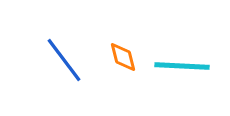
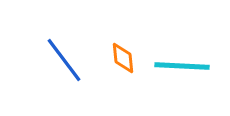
orange diamond: moved 1 px down; rotated 8 degrees clockwise
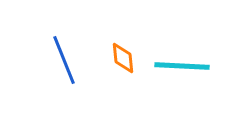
blue line: rotated 15 degrees clockwise
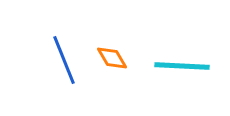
orange diamond: moved 11 px left; rotated 24 degrees counterclockwise
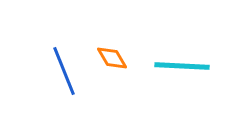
blue line: moved 11 px down
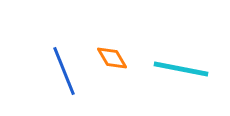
cyan line: moved 1 px left, 3 px down; rotated 8 degrees clockwise
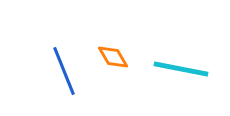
orange diamond: moved 1 px right, 1 px up
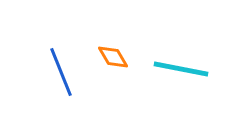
blue line: moved 3 px left, 1 px down
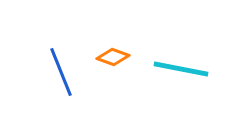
orange diamond: rotated 40 degrees counterclockwise
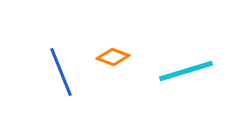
cyan line: moved 5 px right, 2 px down; rotated 28 degrees counterclockwise
